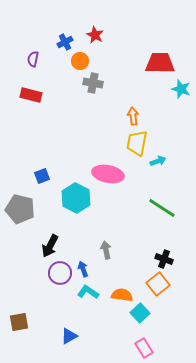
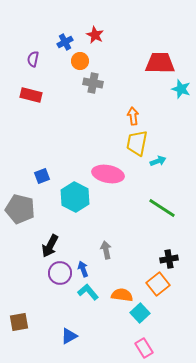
cyan hexagon: moved 1 px left, 1 px up
black cross: moved 5 px right; rotated 30 degrees counterclockwise
cyan L-shape: rotated 15 degrees clockwise
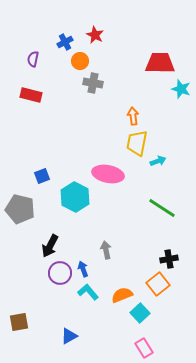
orange semicircle: rotated 30 degrees counterclockwise
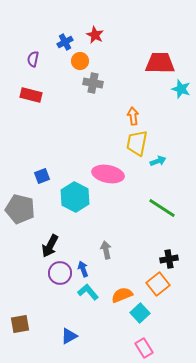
brown square: moved 1 px right, 2 px down
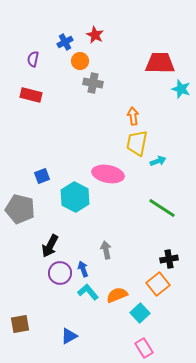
orange semicircle: moved 5 px left
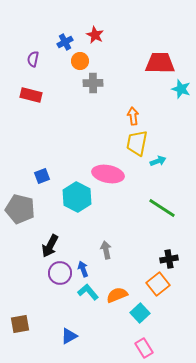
gray cross: rotated 12 degrees counterclockwise
cyan hexagon: moved 2 px right
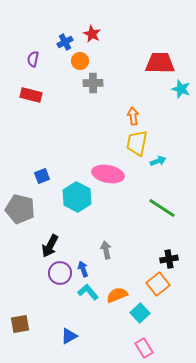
red star: moved 3 px left, 1 px up
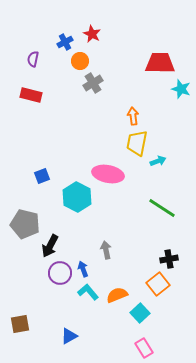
gray cross: rotated 30 degrees counterclockwise
gray pentagon: moved 5 px right, 15 px down
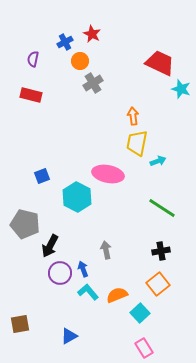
red trapezoid: rotated 24 degrees clockwise
black cross: moved 8 px left, 8 px up
